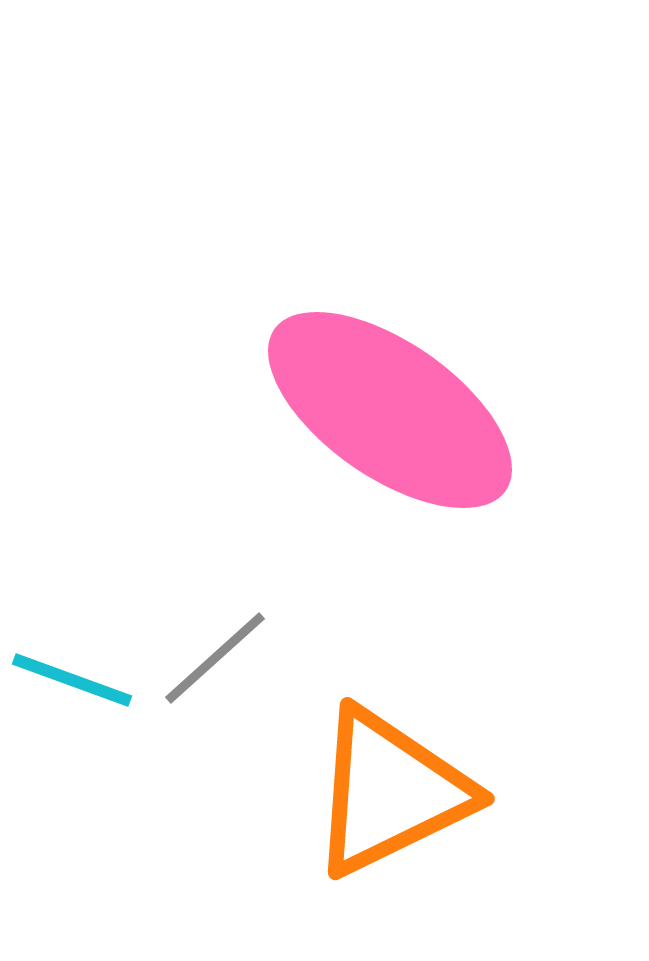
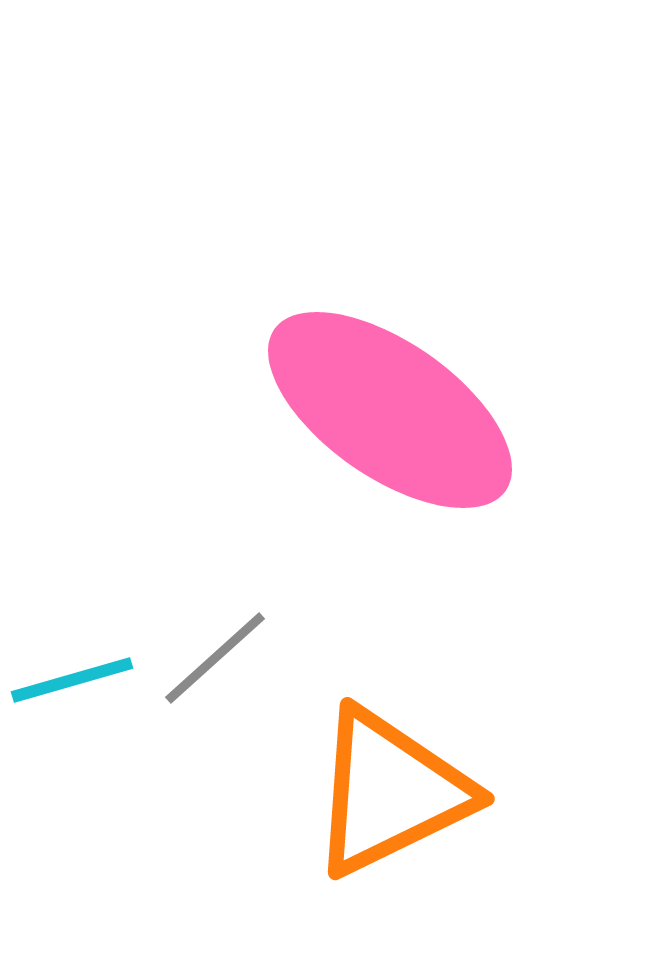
cyan line: rotated 36 degrees counterclockwise
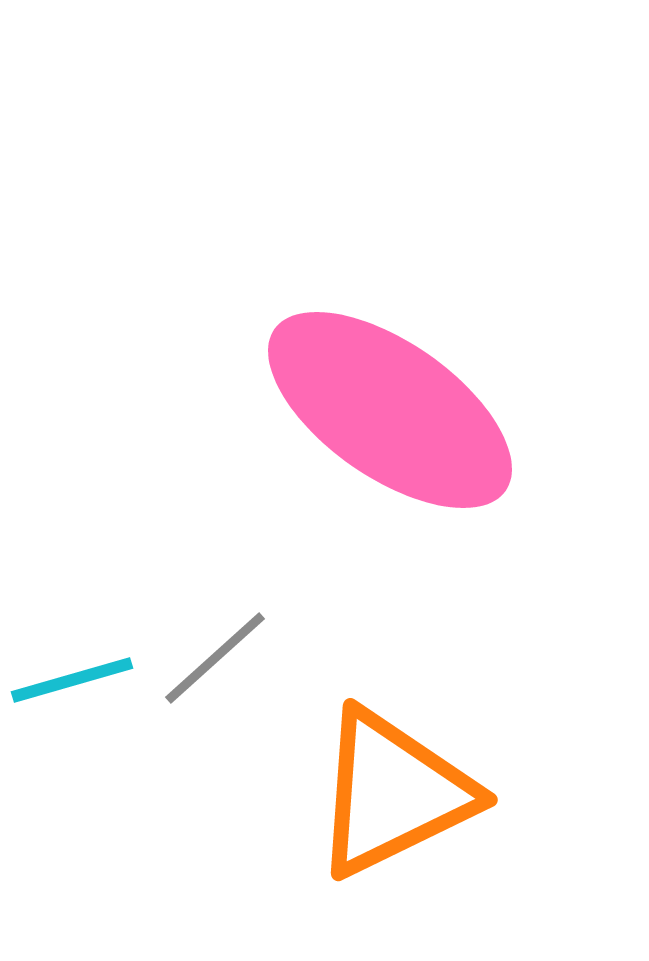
orange triangle: moved 3 px right, 1 px down
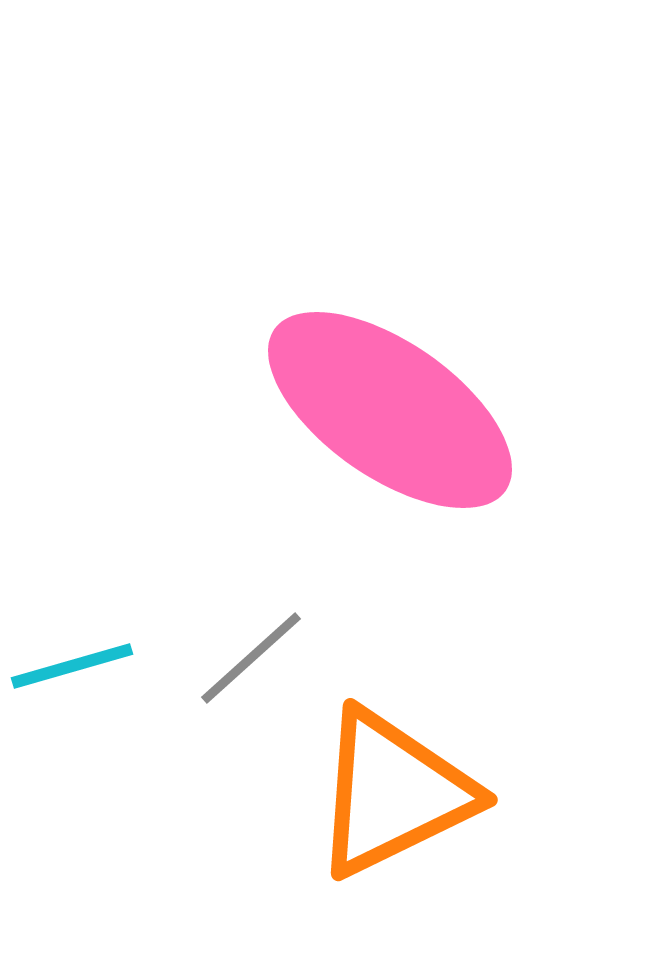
gray line: moved 36 px right
cyan line: moved 14 px up
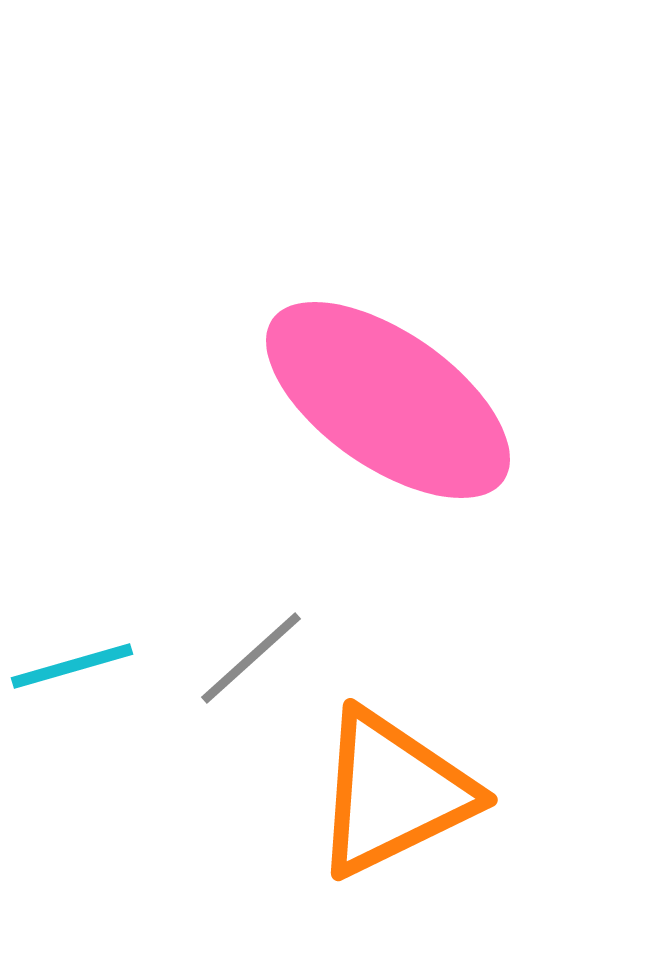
pink ellipse: moved 2 px left, 10 px up
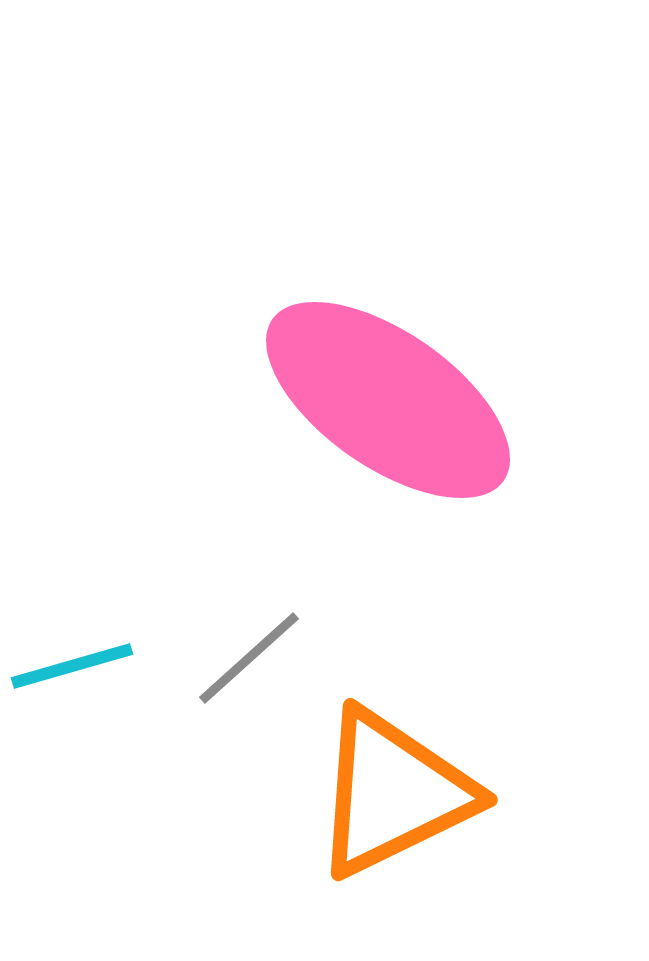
gray line: moved 2 px left
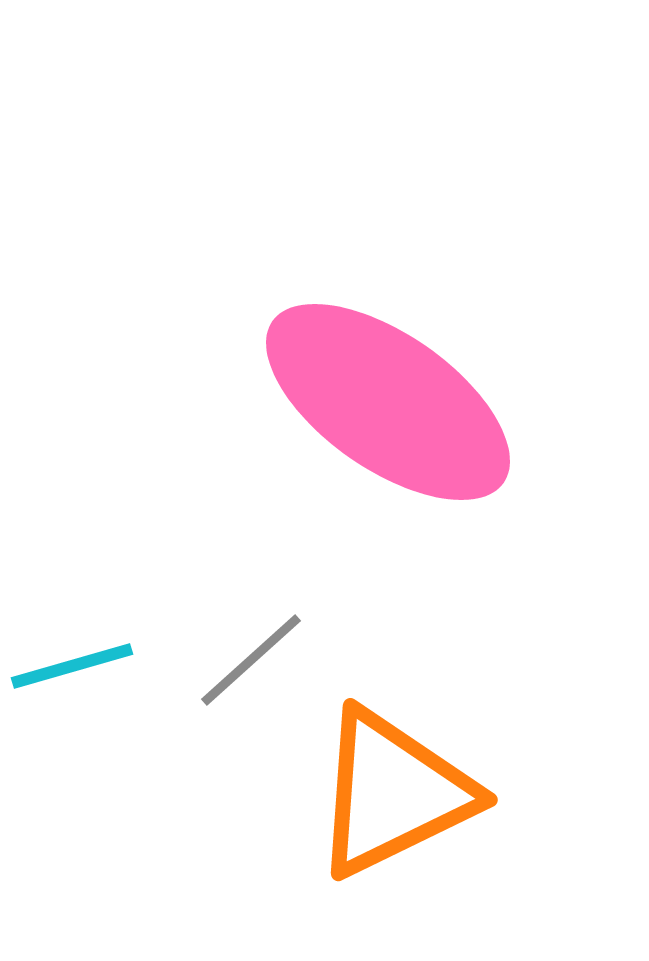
pink ellipse: moved 2 px down
gray line: moved 2 px right, 2 px down
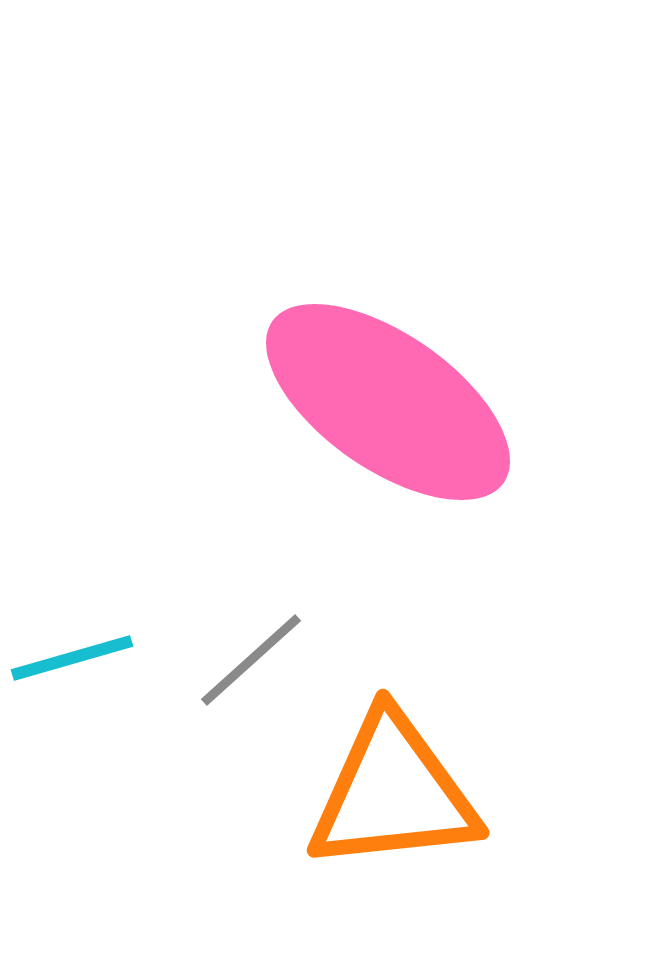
cyan line: moved 8 px up
orange triangle: rotated 20 degrees clockwise
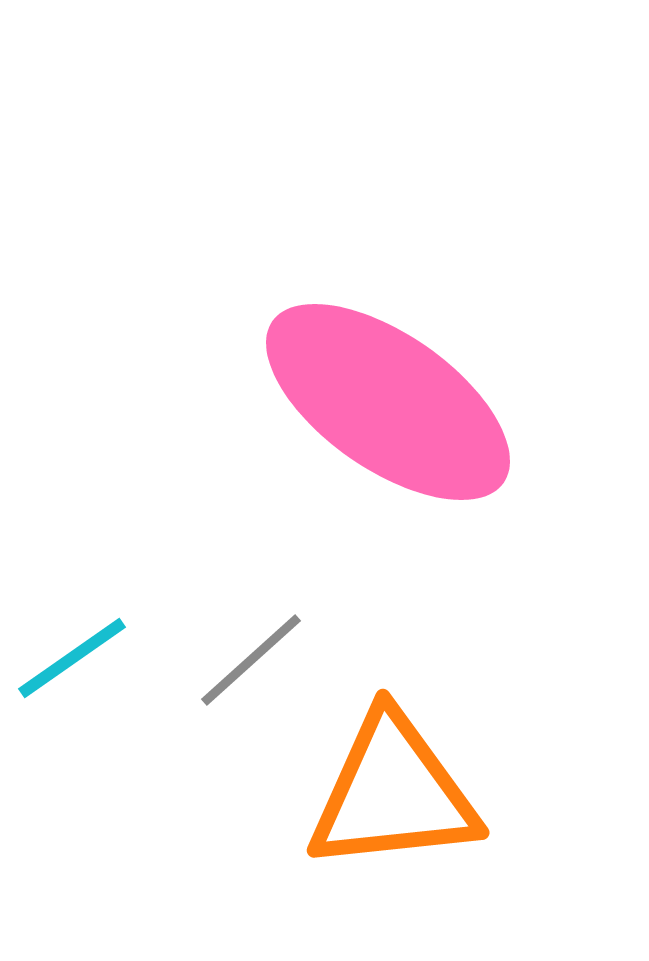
cyan line: rotated 19 degrees counterclockwise
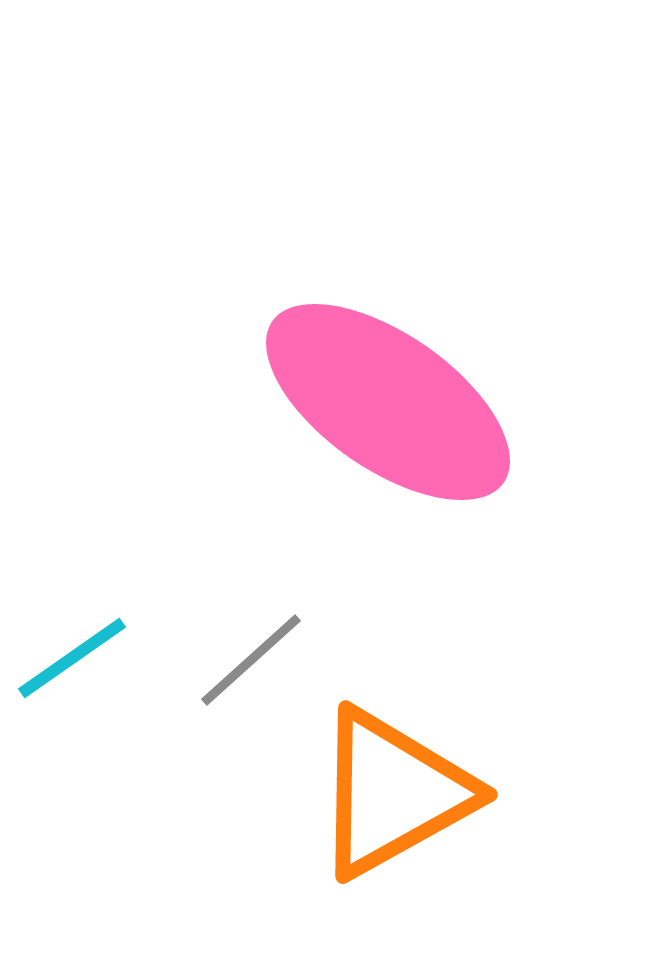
orange triangle: rotated 23 degrees counterclockwise
